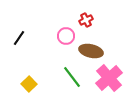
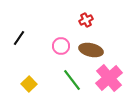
pink circle: moved 5 px left, 10 px down
brown ellipse: moved 1 px up
green line: moved 3 px down
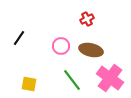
red cross: moved 1 px right, 1 px up
pink cross: moved 1 px right; rotated 12 degrees counterclockwise
yellow square: rotated 35 degrees counterclockwise
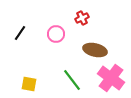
red cross: moved 5 px left, 1 px up
black line: moved 1 px right, 5 px up
pink circle: moved 5 px left, 12 px up
brown ellipse: moved 4 px right
pink cross: moved 1 px right
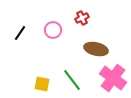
pink circle: moved 3 px left, 4 px up
brown ellipse: moved 1 px right, 1 px up
pink cross: moved 2 px right
yellow square: moved 13 px right
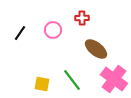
red cross: rotated 24 degrees clockwise
brown ellipse: rotated 25 degrees clockwise
pink cross: moved 1 px right, 1 px down
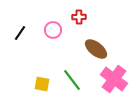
red cross: moved 3 px left, 1 px up
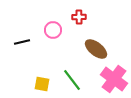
black line: moved 2 px right, 9 px down; rotated 42 degrees clockwise
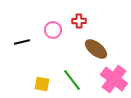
red cross: moved 4 px down
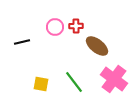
red cross: moved 3 px left, 5 px down
pink circle: moved 2 px right, 3 px up
brown ellipse: moved 1 px right, 3 px up
green line: moved 2 px right, 2 px down
yellow square: moved 1 px left
